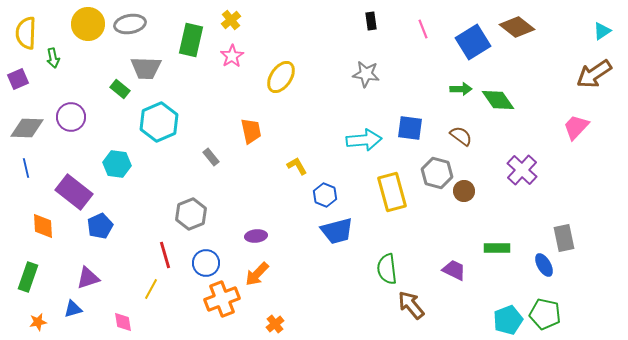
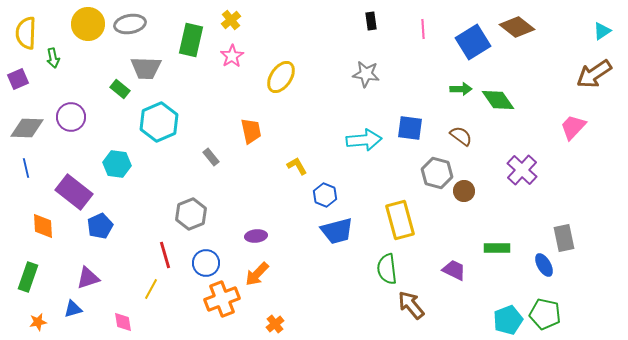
pink line at (423, 29): rotated 18 degrees clockwise
pink trapezoid at (576, 127): moved 3 px left
yellow rectangle at (392, 192): moved 8 px right, 28 px down
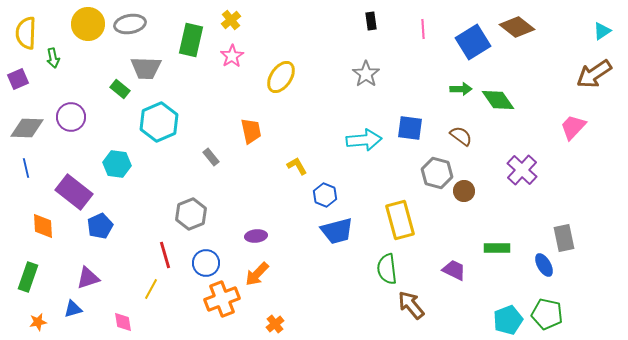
gray star at (366, 74): rotated 28 degrees clockwise
green pentagon at (545, 314): moved 2 px right
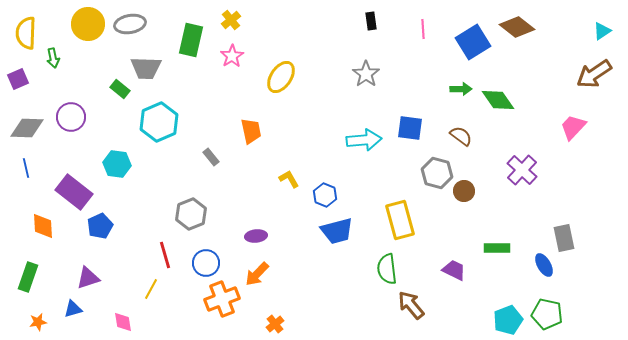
yellow L-shape at (297, 166): moved 8 px left, 13 px down
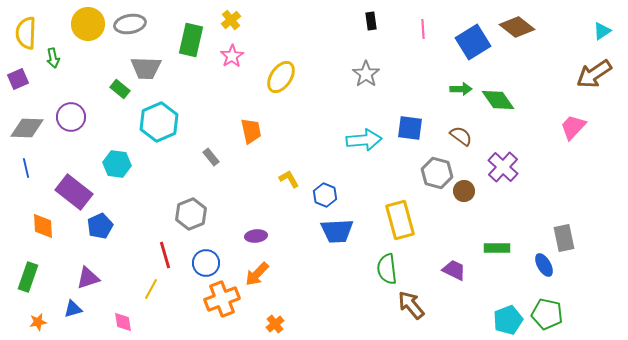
purple cross at (522, 170): moved 19 px left, 3 px up
blue trapezoid at (337, 231): rotated 12 degrees clockwise
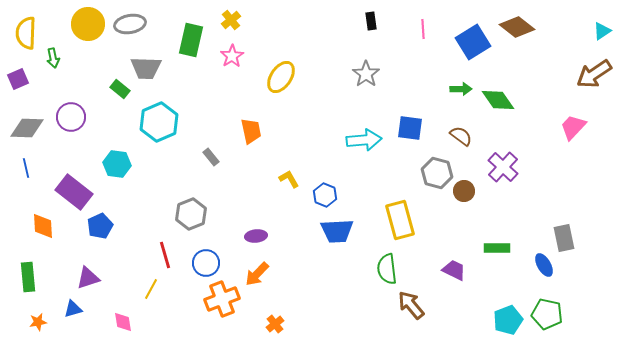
green rectangle at (28, 277): rotated 24 degrees counterclockwise
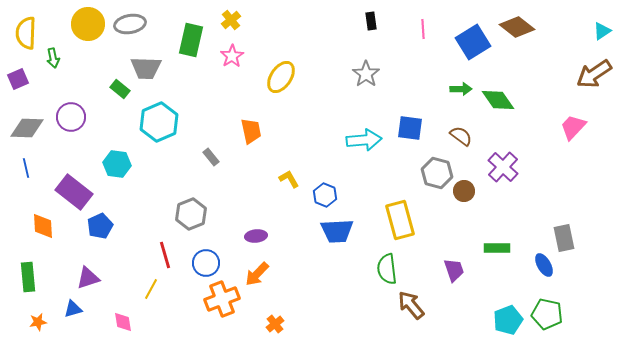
purple trapezoid at (454, 270): rotated 45 degrees clockwise
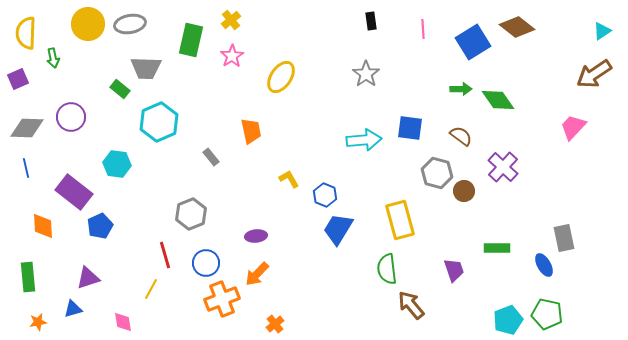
blue trapezoid at (337, 231): moved 1 px right, 2 px up; rotated 124 degrees clockwise
